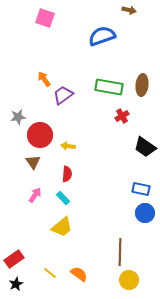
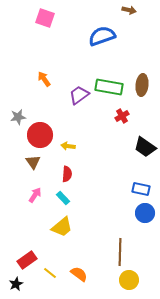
purple trapezoid: moved 16 px right
red rectangle: moved 13 px right, 1 px down
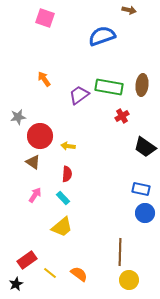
red circle: moved 1 px down
brown triangle: rotated 21 degrees counterclockwise
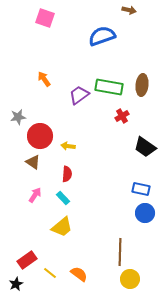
yellow circle: moved 1 px right, 1 px up
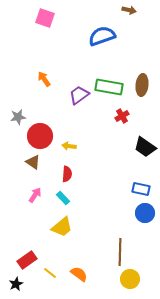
yellow arrow: moved 1 px right
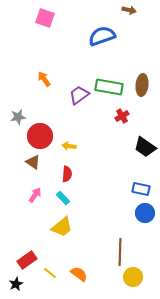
yellow circle: moved 3 px right, 2 px up
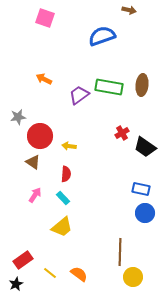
orange arrow: rotated 28 degrees counterclockwise
red cross: moved 17 px down
red semicircle: moved 1 px left
red rectangle: moved 4 px left
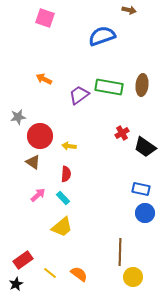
pink arrow: moved 3 px right; rotated 14 degrees clockwise
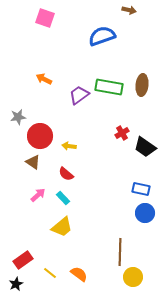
red semicircle: rotated 126 degrees clockwise
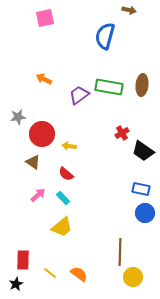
pink square: rotated 30 degrees counterclockwise
blue semicircle: moved 3 px right; rotated 56 degrees counterclockwise
red circle: moved 2 px right, 2 px up
black trapezoid: moved 2 px left, 4 px down
red rectangle: rotated 54 degrees counterclockwise
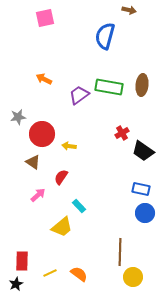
red semicircle: moved 5 px left, 3 px down; rotated 84 degrees clockwise
cyan rectangle: moved 16 px right, 8 px down
red rectangle: moved 1 px left, 1 px down
yellow line: rotated 64 degrees counterclockwise
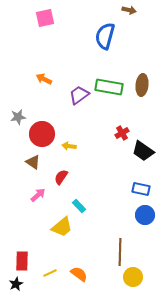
blue circle: moved 2 px down
